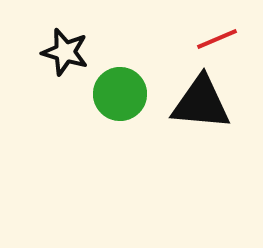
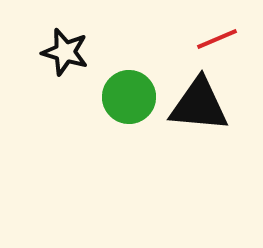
green circle: moved 9 px right, 3 px down
black triangle: moved 2 px left, 2 px down
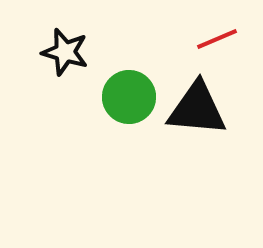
black triangle: moved 2 px left, 4 px down
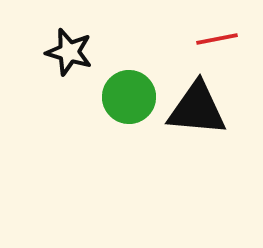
red line: rotated 12 degrees clockwise
black star: moved 4 px right
